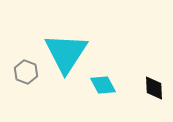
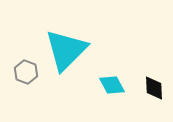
cyan triangle: moved 3 px up; rotated 12 degrees clockwise
cyan diamond: moved 9 px right
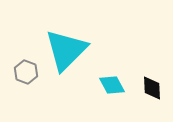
black diamond: moved 2 px left
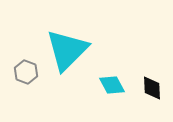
cyan triangle: moved 1 px right
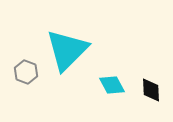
black diamond: moved 1 px left, 2 px down
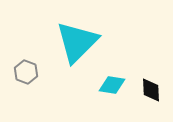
cyan triangle: moved 10 px right, 8 px up
cyan diamond: rotated 52 degrees counterclockwise
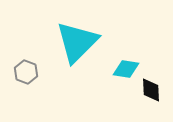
cyan diamond: moved 14 px right, 16 px up
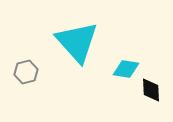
cyan triangle: rotated 27 degrees counterclockwise
gray hexagon: rotated 25 degrees clockwise
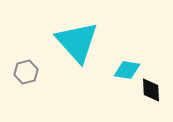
cyan diamond: moved 1 px right, 1 px down
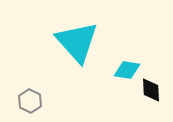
gray hexagon: moved 4 px right, 29 px down; rotated 20 degrees counterclockwise
